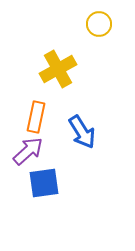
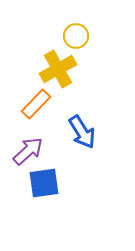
yellow circle: moved 23 px left, 12 px down
orange rectangle: moved 13 px up; rotated 32 degrees clockwise
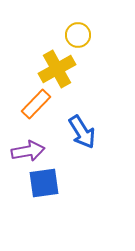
yellow circle: moved 2 px right, 1 px up
yellow cross: moved 1 px left
purple arrow: rotated 32 degrees clockwise
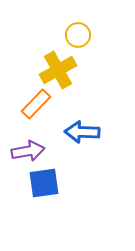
yellow cross: moved 1 px right, 1 px down
blue arrow: rotated 124 degrees clockwise
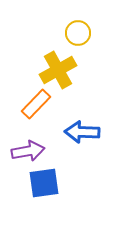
yellow circle: moved 2 px up
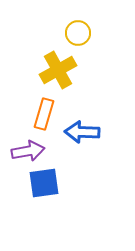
orange rectangle: moved 8 px right, 10 px down; rotated 28 degrees counterclockwise
